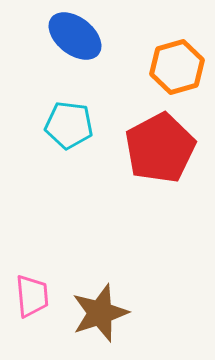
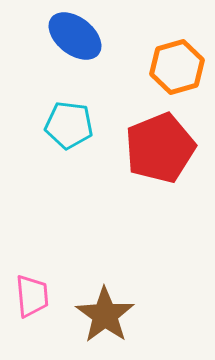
red pentagon: rotated 6 degrees clockwise
brown star: moved 5 px right, 2 px down; rotated 18 degrees counterclockwise
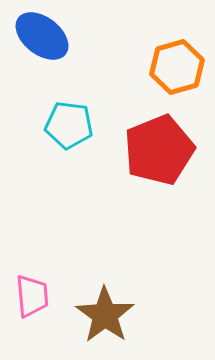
blue ellipse: moved 33 px left
red pentagon: moved 1 px left, 2 px down
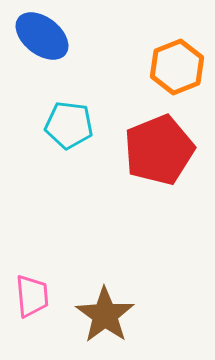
orange hexagon: rotated 6 degrees counterclockwise
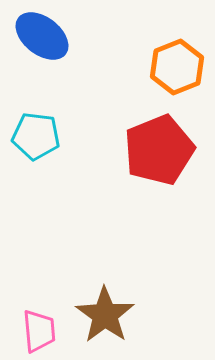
cyan pentagon: moved 33 px left, 11 px down
pink trapezoid: moved 7 px right, 35 px down
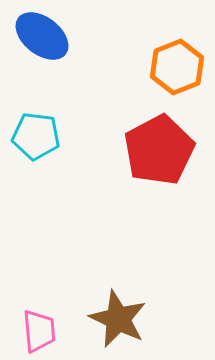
red pentagon: rotated 6 degrees counterclockwise
brown star: moved 13 px right, 4 px down; rotated 10 degrees counterclockwise
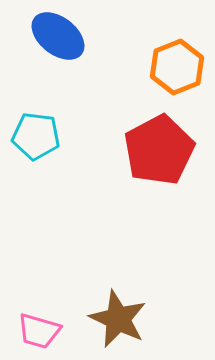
blue ellipse: moved 16 px right
pink trapezoid: rotated 111 degrees clockwise
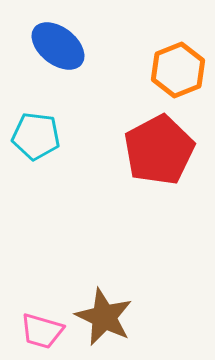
blue ellipse: moved 10 px down
orange hexagon: moved 1 px right, 3 px down
brown star: moved 14 px left, 2 px up
pink trapezoid: moved 3 px right
